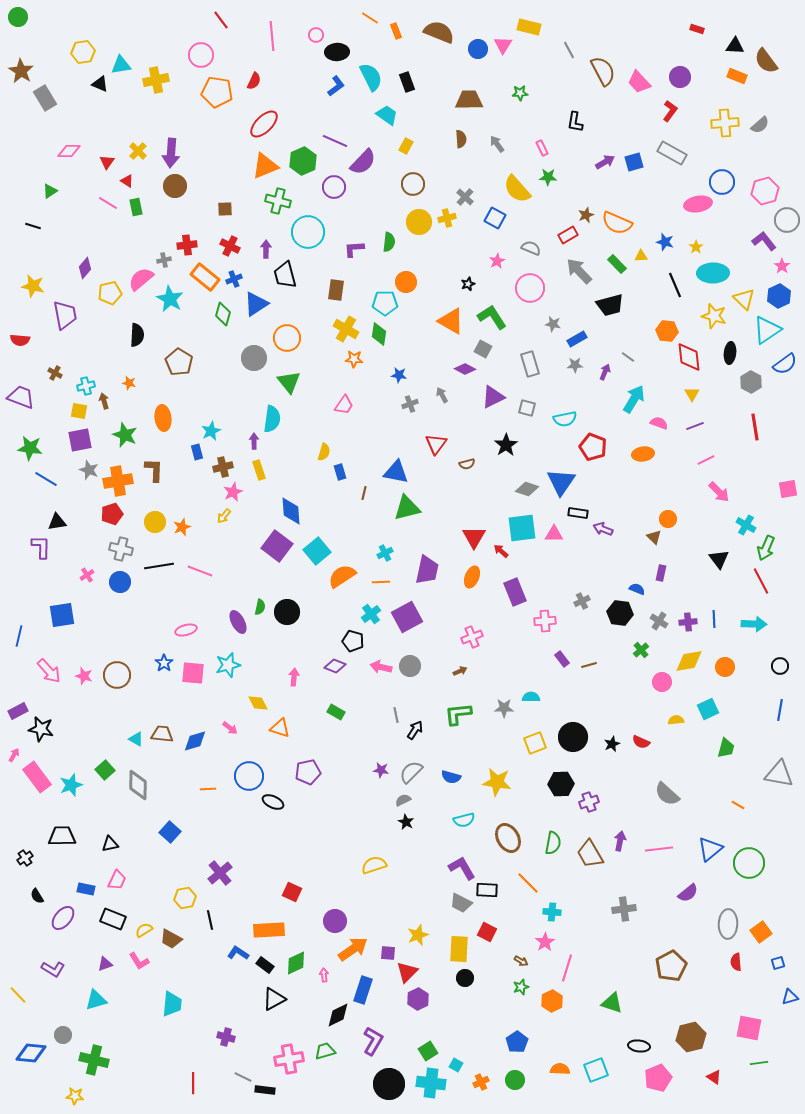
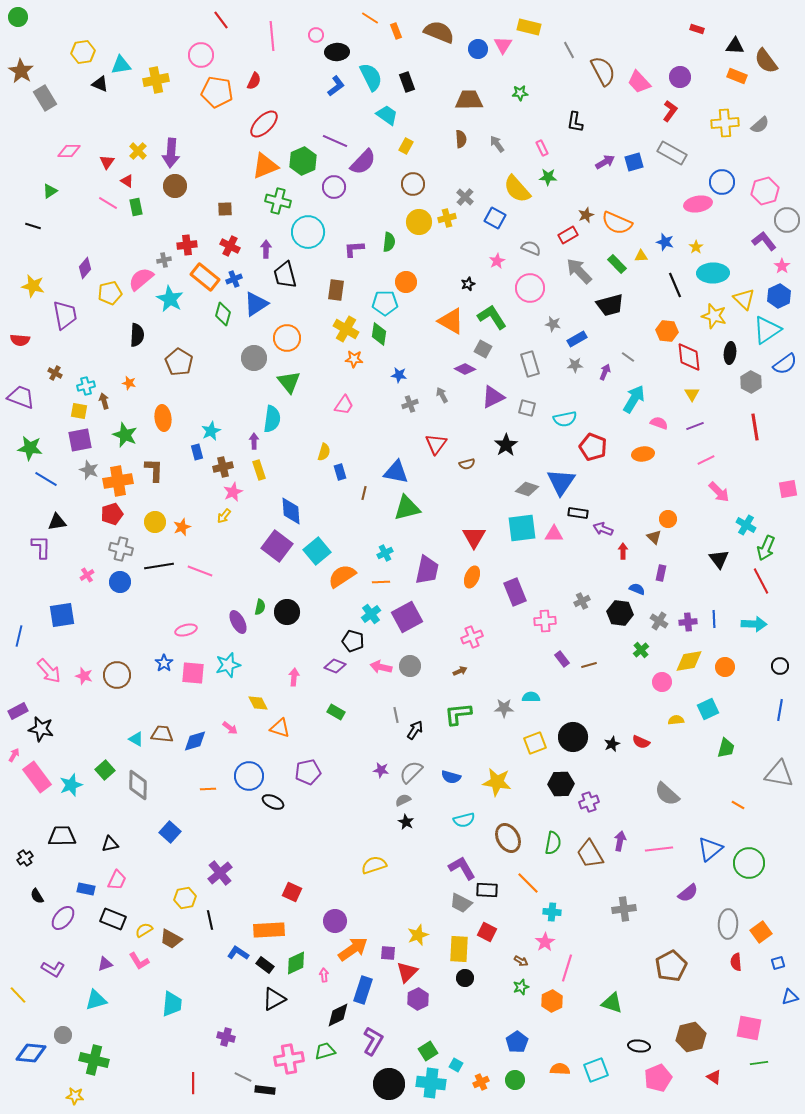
red arrow at (501, 551): moved 122 px right; rotated 49 degrees clockwise
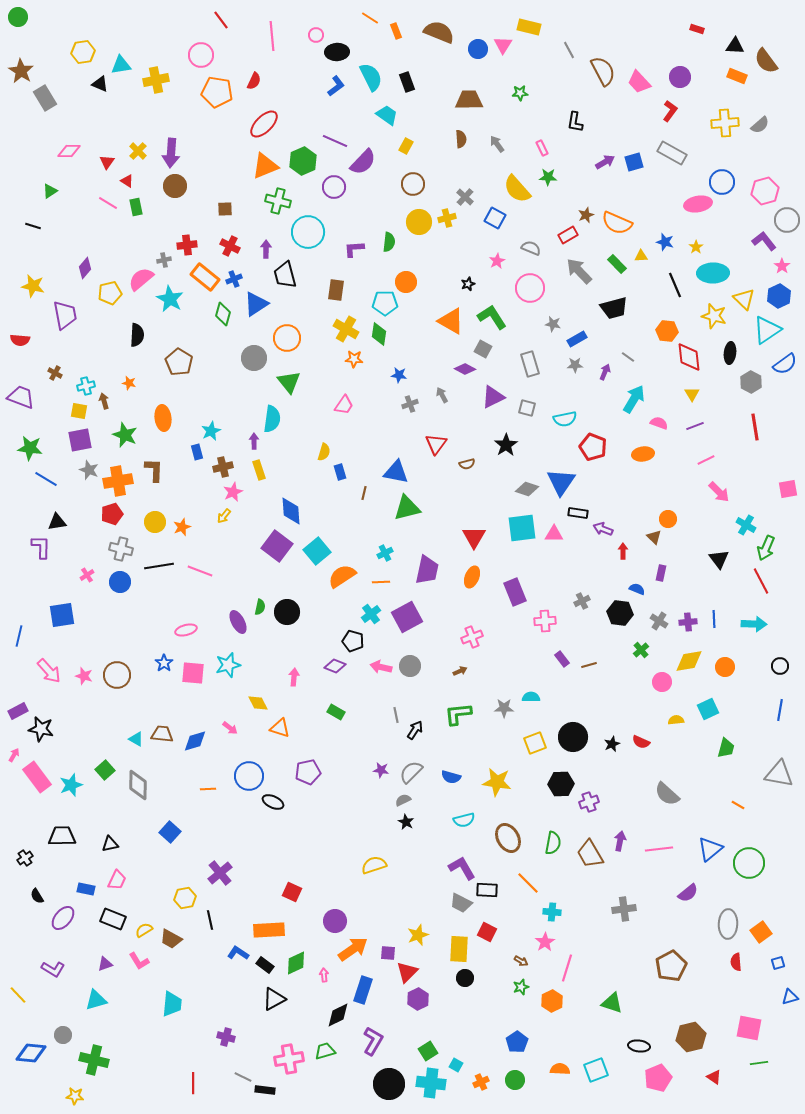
black trapezoid at (610, 305): moved 4 px right, 3 px down
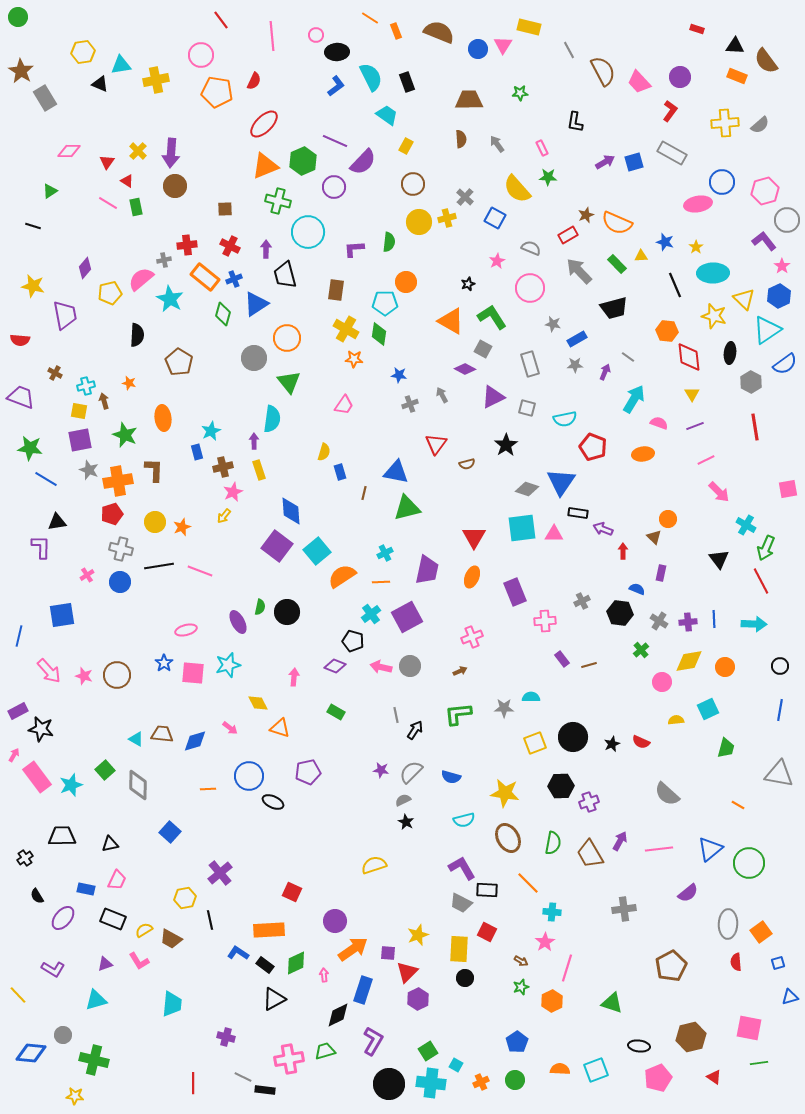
yellow star at (497, 782): moved 8 px right, 11 px down
black hexagon at (561, 784): moved 2 px down
purple arrow at (620, 841): rotated 18 degrees clockwise
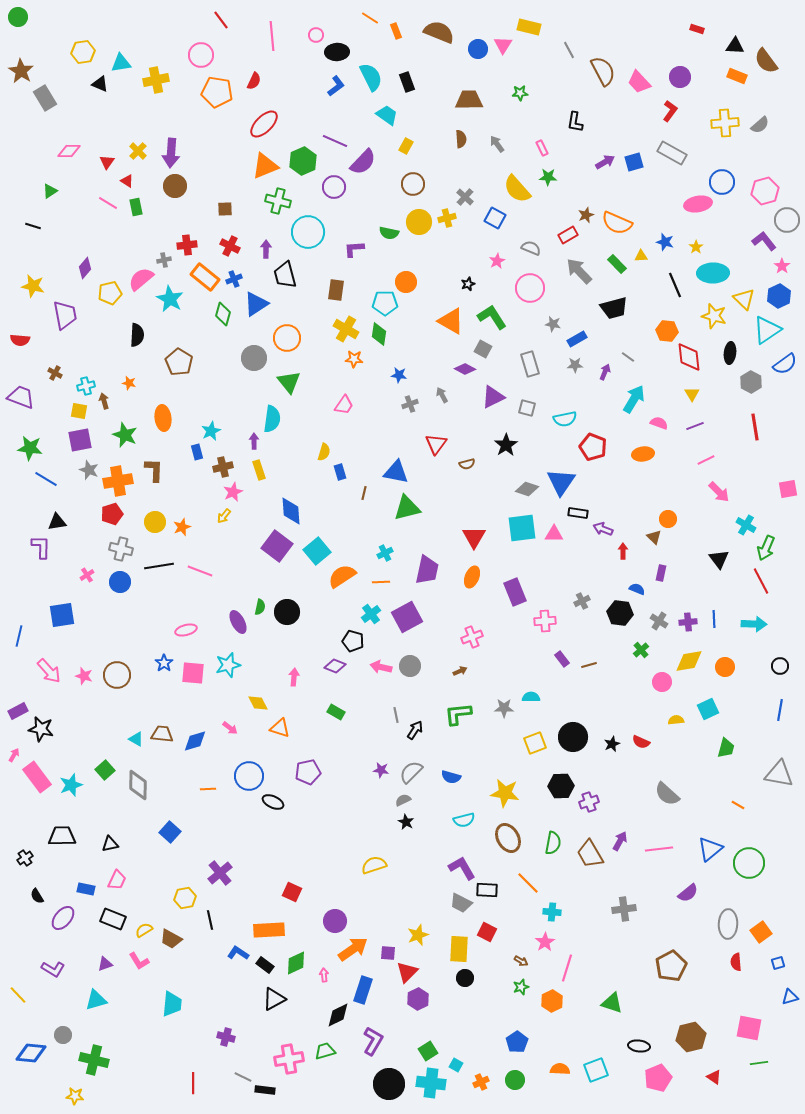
cyan triangle at (121, 65): moved 2 px up
green semicircle at (389, 242): moved 9 px up; rotated 96 degrees clockwise
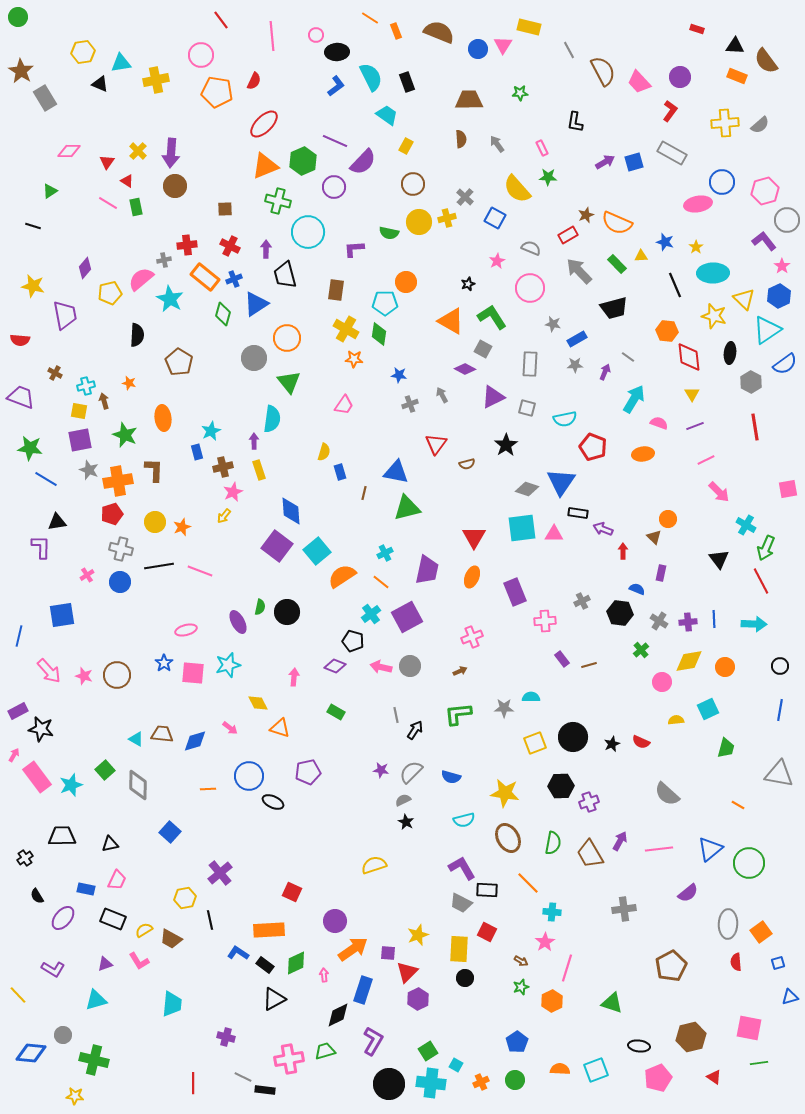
gray rectangle at (530, 364): rotated 20 degrees clockwise
orange line at (381, 582): rotated 42 degrees clockwise
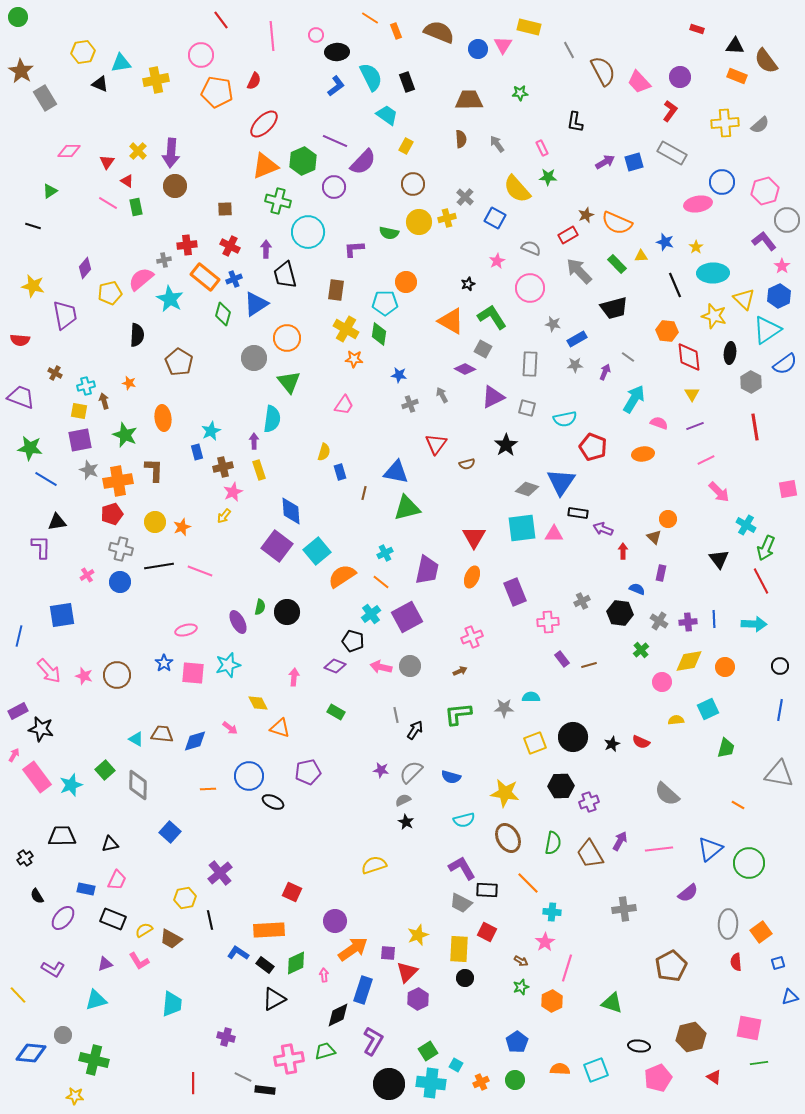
pink cross at (545, 621): moved 3 px right, 1 px down
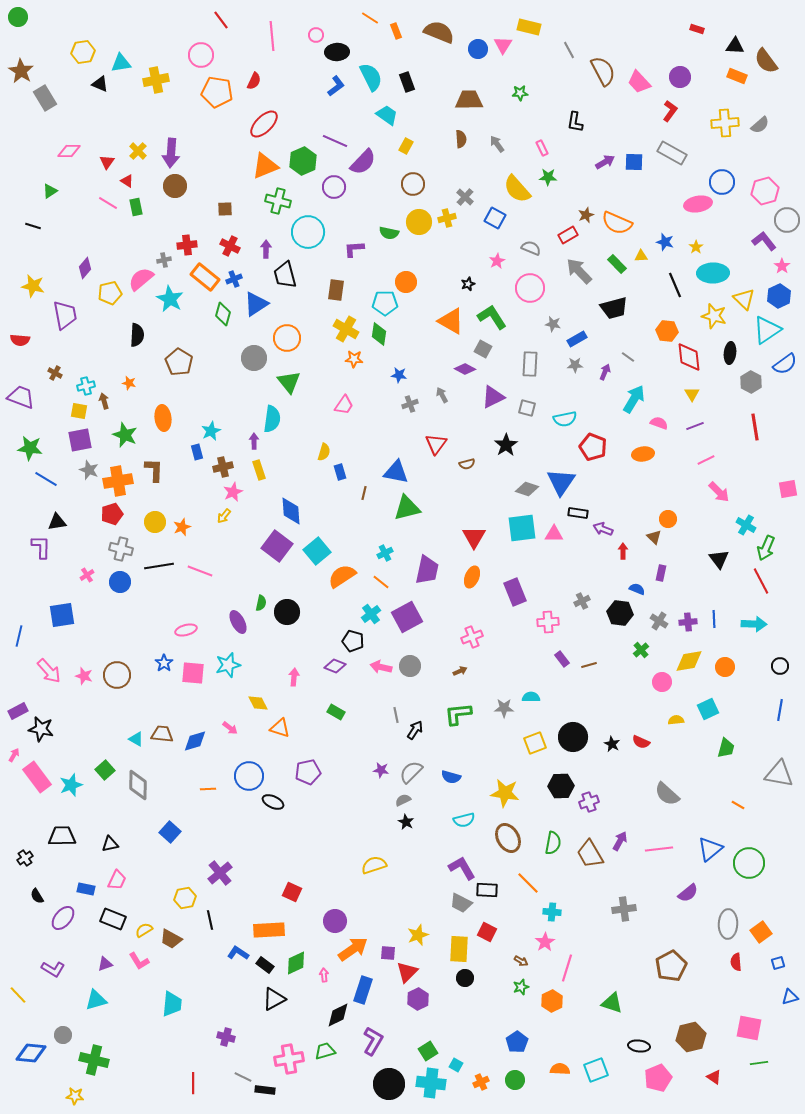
blue square at (634, 162): rotated 18 degrees clockwise
green semicircle at (260, 607): moved 1 px right, 4 px up
black star at (612, 744): rotated 21 degrees counterclockwise
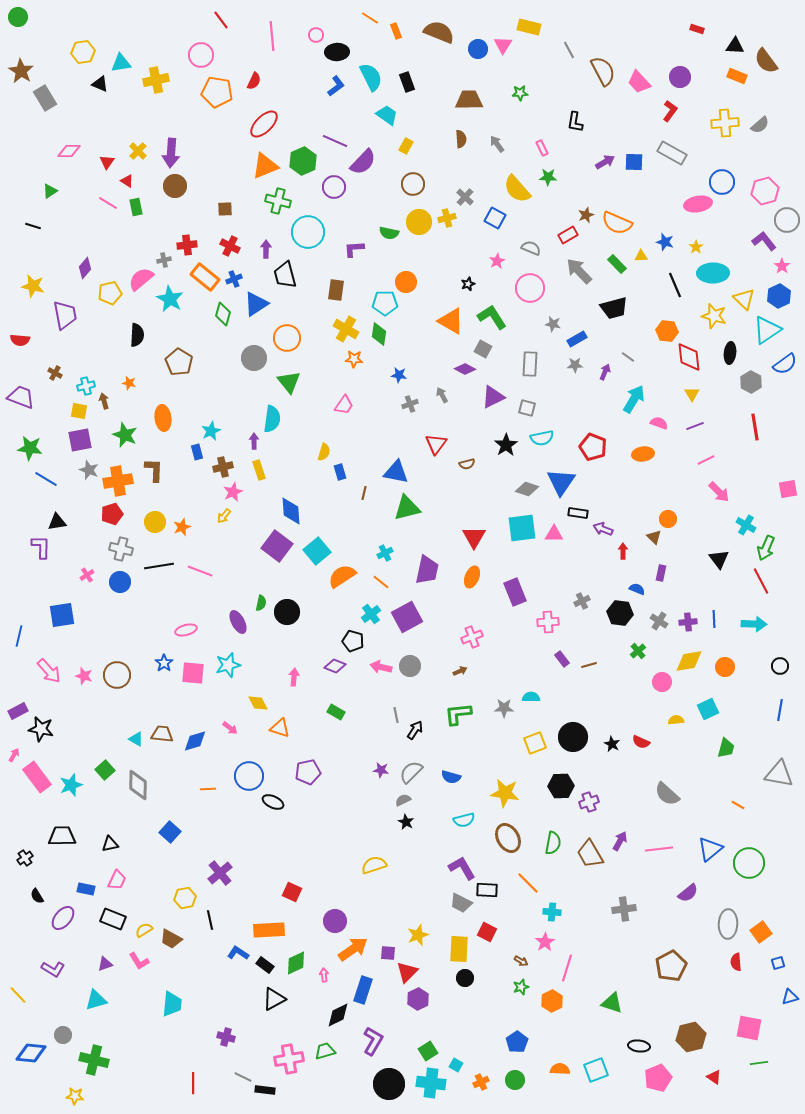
cyan semicircle at (565, 419): moved 23 px left, 19 px down
green cross at (641, 650): moved 3 px left, 1 px down
